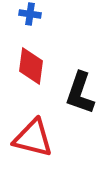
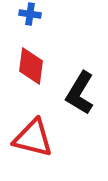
black L-shape: rotated 12 degrees clockwise
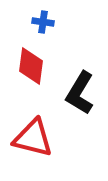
blue cross: moved 13 px right, 8 px down
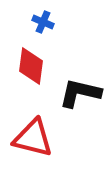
blue cross: rotated 15 degrees clockwise
black L-shape: rotated 72 degrees clockwise
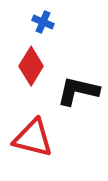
red diamond: rotated 24 degrees clockwise
black L-shape: moved 2 px left, 2 px up
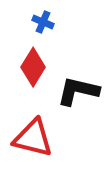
red diamond: moved 2 px right, 1 px down
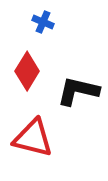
red diamond: moved 6 px left, 4 px down
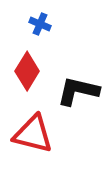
blue cross: moved 3 px left, 2 px down
red triangle: moved 4 px up
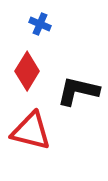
red triangle: moved 2 px left, 3 px up
